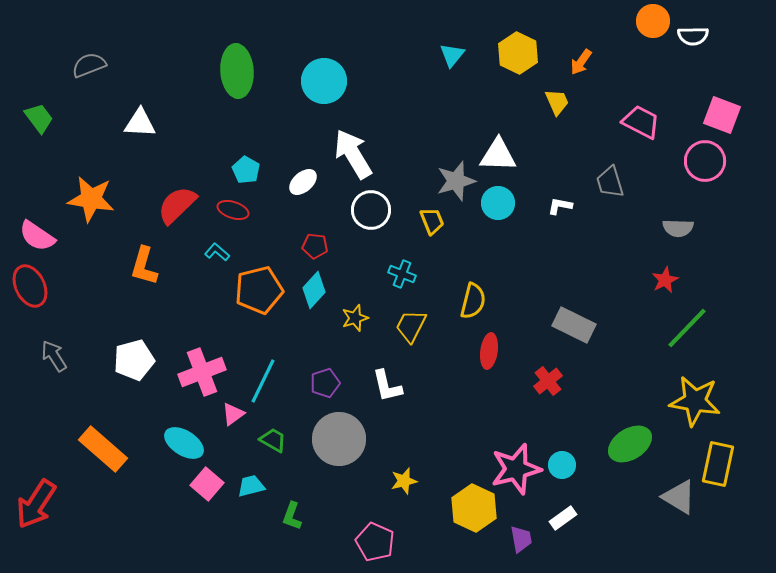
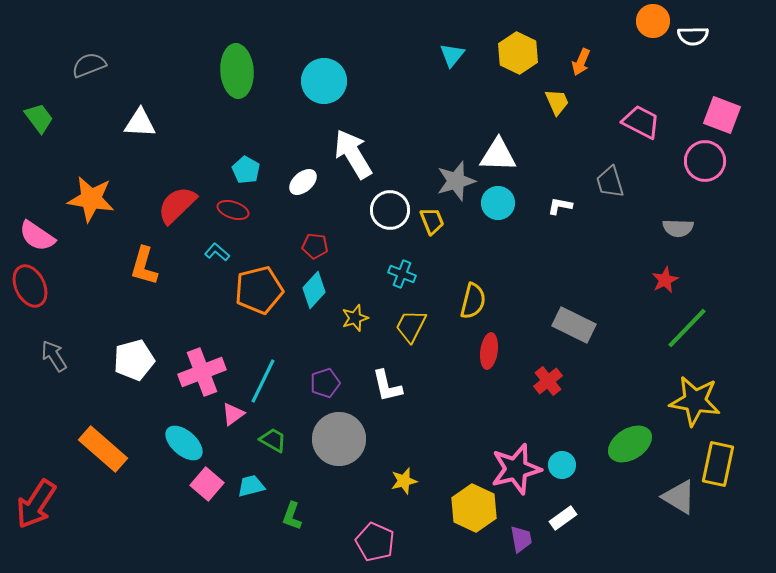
orange arrow at (581, 62): rotated 12 degrees counterclockwise
white circle at (371, 210): moved 19 px right
cyan ellipse at (184, 443): rotated 9 degrees clockwise
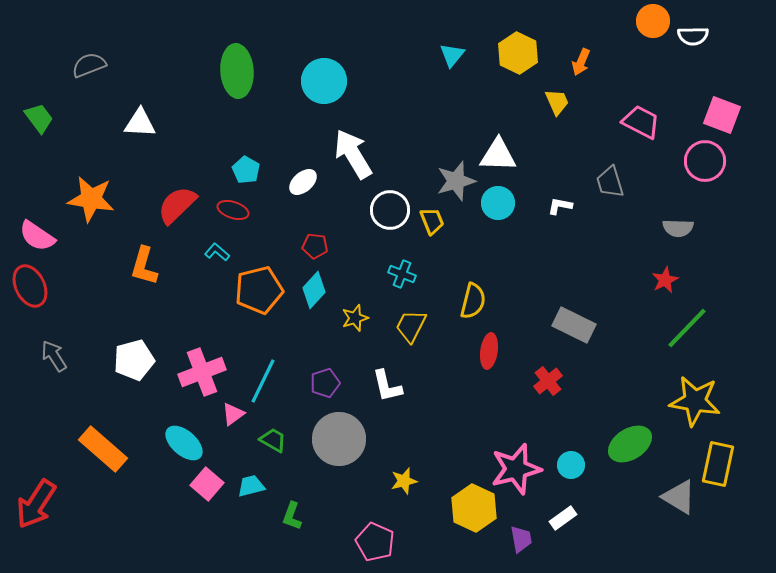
cyan circle at (562, 465): moved 9 px right
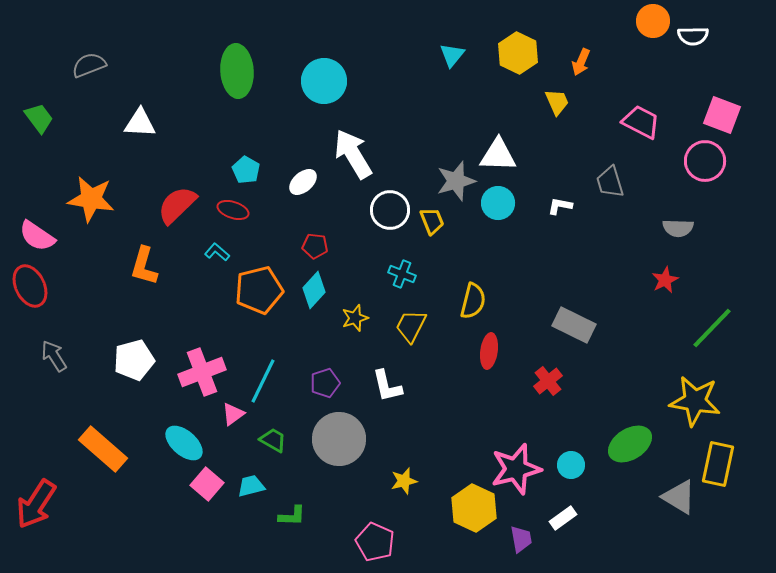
green line at (687, 328): moved 25 px right
green L-shape at (292, 516): rotated 108 degrees counterclockwise
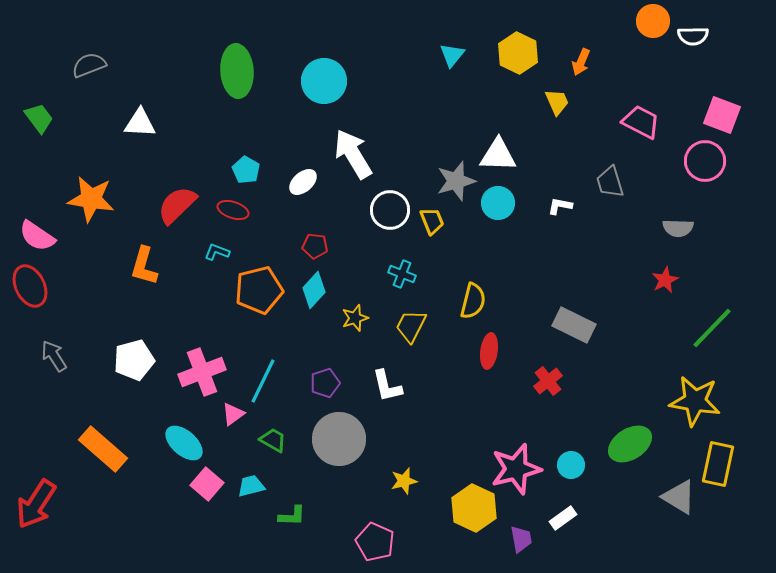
cyan L-shape at (217, 252): rotated 20 degrees counterclockwise
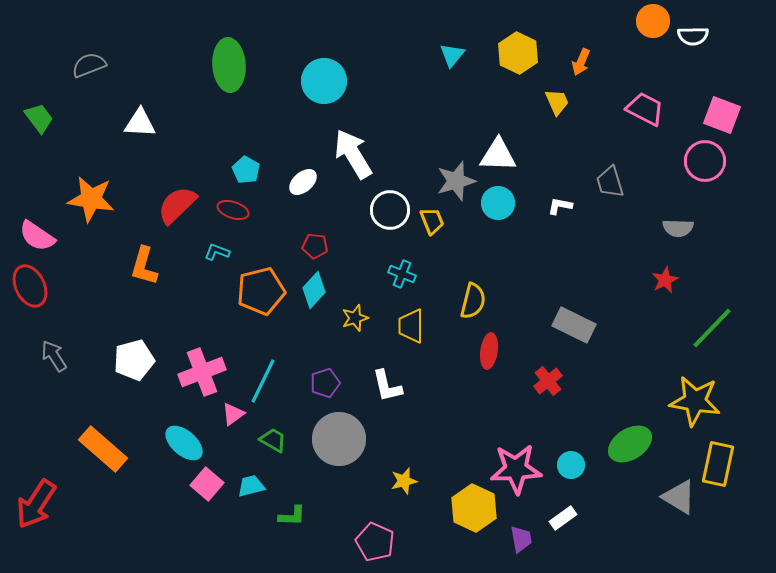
green ellipse at (237, 71): moved 8 px left, 6 px up
pink trapezoid at (641, 122): moved 4 px right, 13 px up
orange pentagon at (259, 290): moved 2 px right, 1 px down
yellow trapezoid at (411, 326): rotated 27 degrees counterclockwise
pink star at (516, 469): rotated 12 degrees clockwise
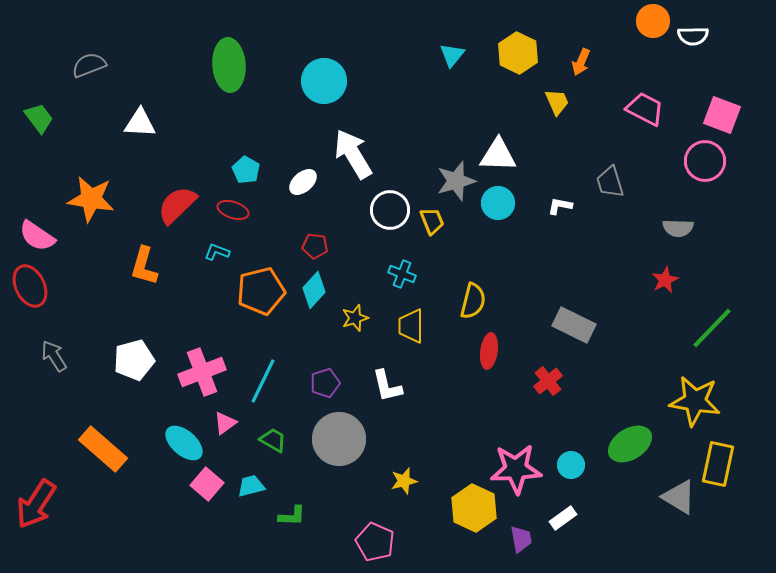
pink triangle at (233, 414): moved 8 px left, 9 px down
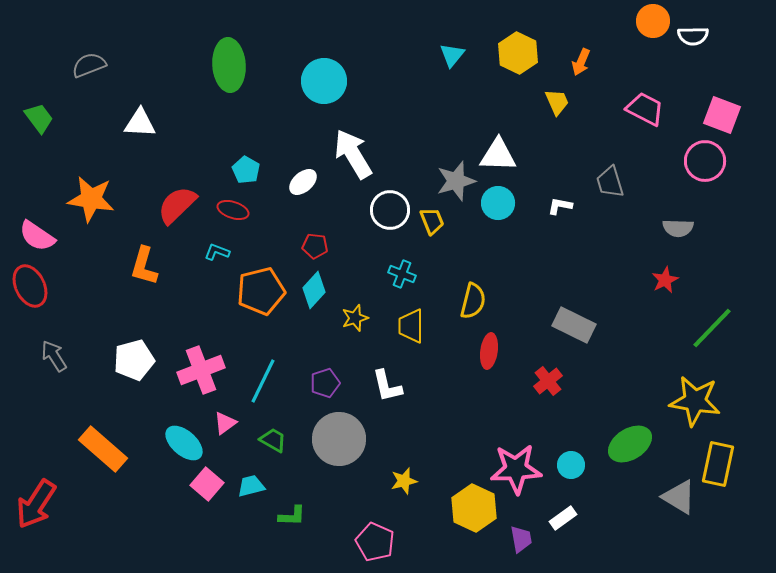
pink cross at (202, 372): moved 1 px left, 2 px up
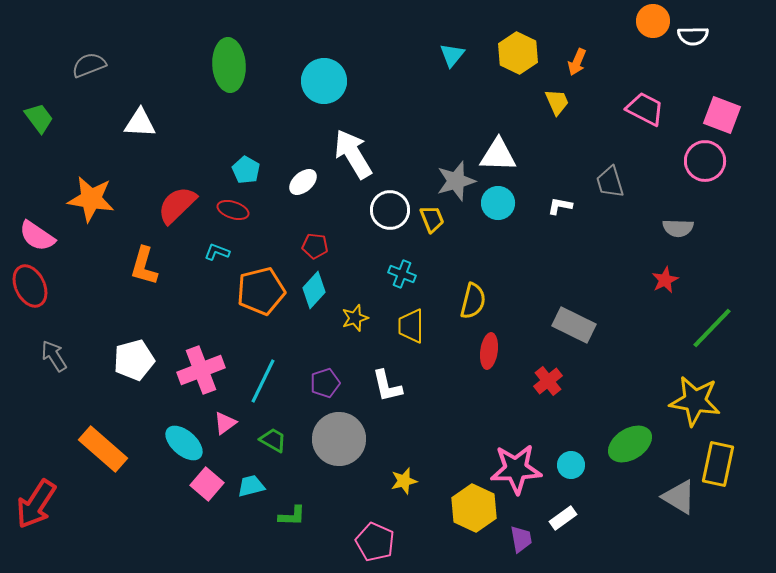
orange arrow at (581, 62): moved 4 px left
yellow trapezoid at (432, 221): moved 2 px up
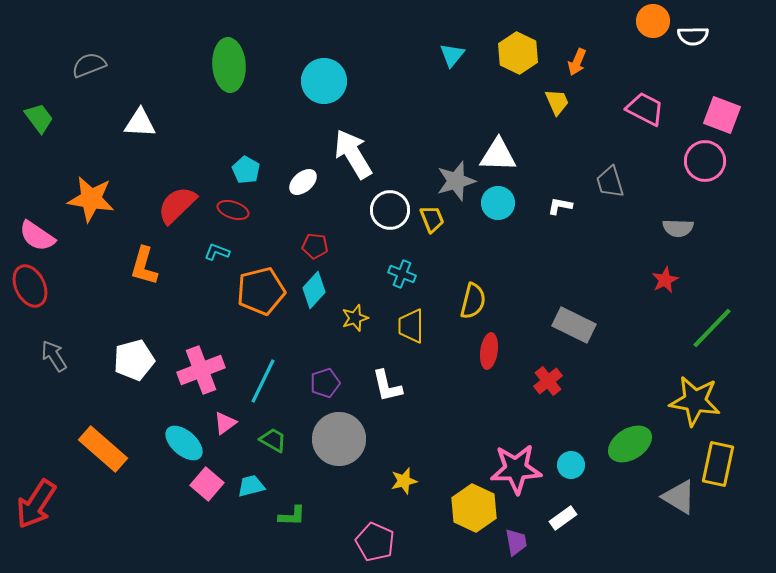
purple trapezoid at (521, 539): moved 5 px left, 3 px down
